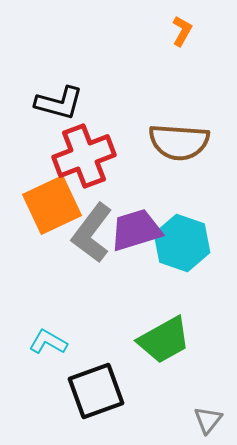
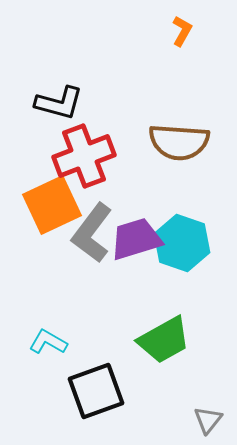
purple trapezoid: moved 9 px down
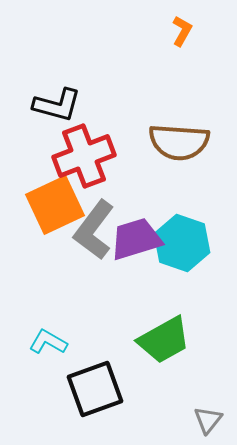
black L-shape: moved 2 px left, 2 px down
orange square: moved 3 px right
gray L-shape: moved 2 px right, 3 px up
black square: moved 1 px left, 2 px up
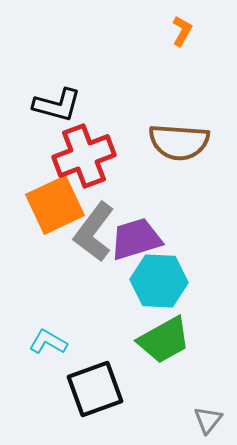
gray L-shape: moved 2 px down
cyan hexagon: moved 23 px left, 38 px down; rotated 16 degrees counterclockwise
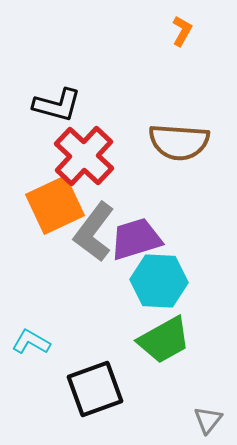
red cross: rotated 26 degrees counterclockwise
cyan L-shape: moved 17 px left
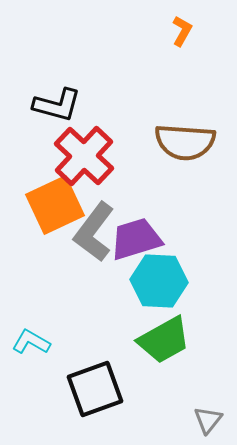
brown semicircle: moved 6 px right
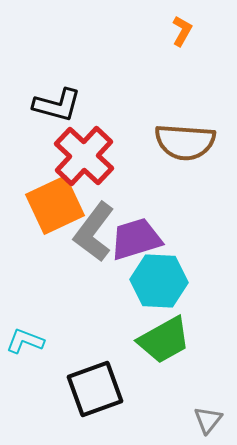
cyan L-shape: moved 6 px left, 1 px up; rotated 9 degrees counterclockwise
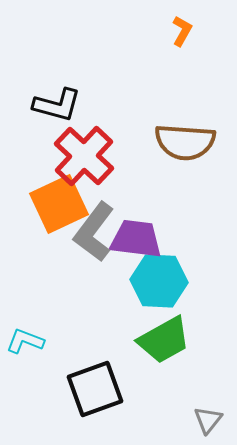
orange square: moved 4 px right, 1 px up
purple trapezoid: rotated 24 degrees clockwise
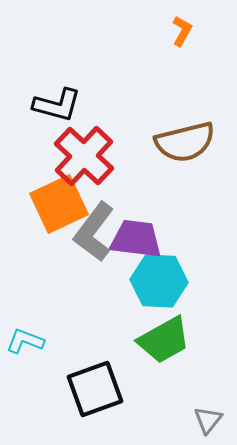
brown semicircle: rotated 18 degrees counterclockwise
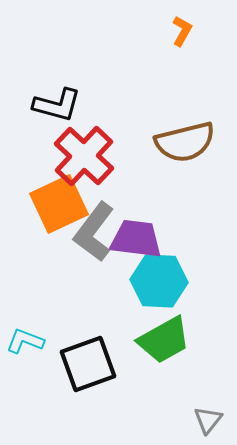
black square: moved 7 px left, 25 px up
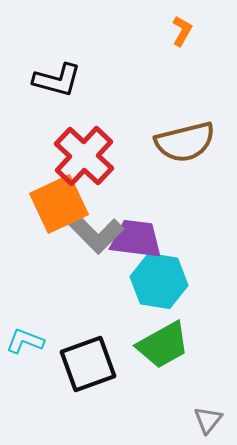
black L-shape: moved 25 px up
gray L-shape: rotated 82 degrees counterclockwise
cyan hexagon: rotated 6 degrees clockwise
green trapezoid: moved 1 px left, 5 px down
